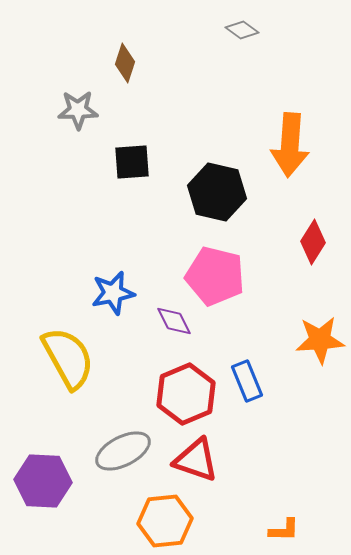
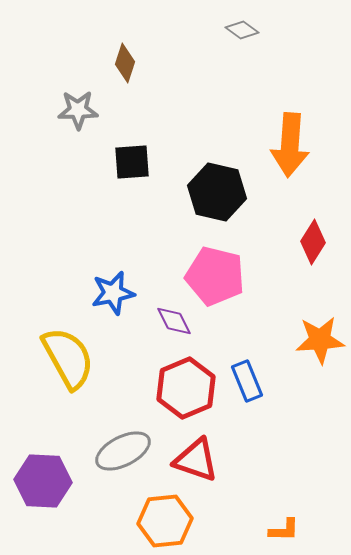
red hexagon: moved 6 px up
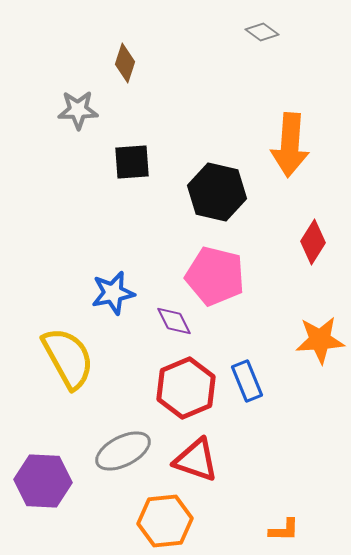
gray diamond: moved 20 px right, 2 px down
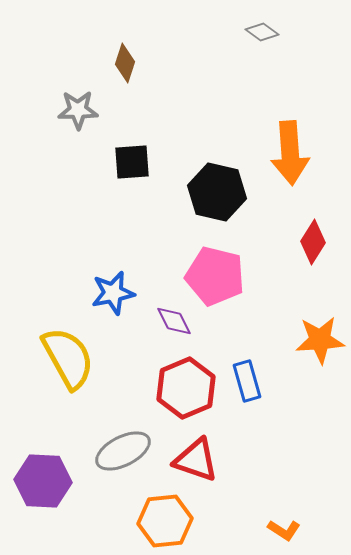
orange arrow: moved 8 px down; rotated 8 degrees counterclockwise
blue rectangle: rotated 6 degrees clockwise
orange L-shape: rotated 32 degrees clockwise
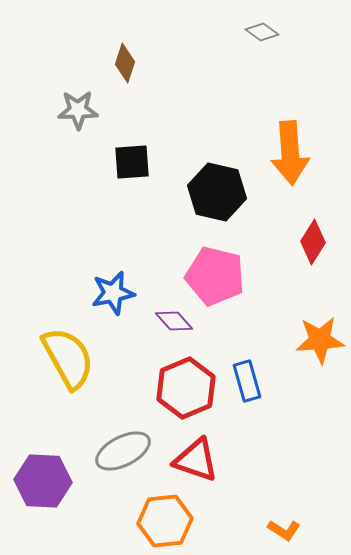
purple diamond: rotated 15 degrees counterclockwise
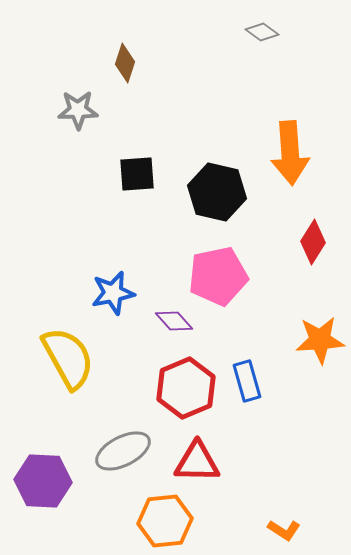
black square: moved 5 px right, 12 px down
pink pentagon: moved 3 px right; rotated 26 degrees counterclockwise
red triangle: moved 1 px right, 2 px down; rotated 18 degrees counterclockwise
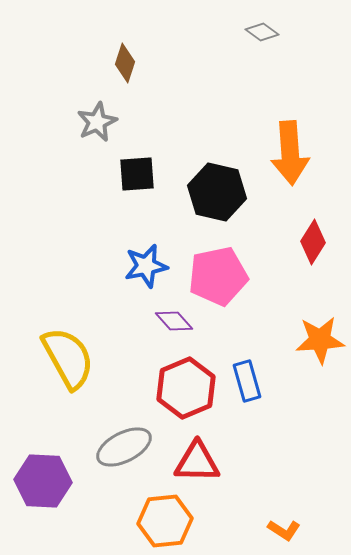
gray star: moved 19 px right, 12 px down; rotated 24 degrees counterclockwise
blue star: moved 33 px right, 27 px up
gray ellipse: moved 1 px right, 4 px up
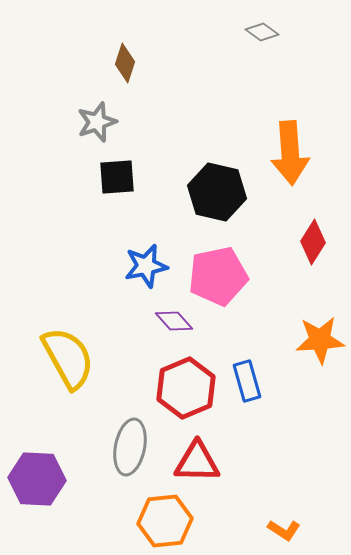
gray star: rotated 6 degrees clockwise
black square: moved 20 px left, 3 px down
gray ellipse: moved 6 px right; rotated 52 degrees counterclockwise
purple hexagon: moved 6 px left, 2 px up
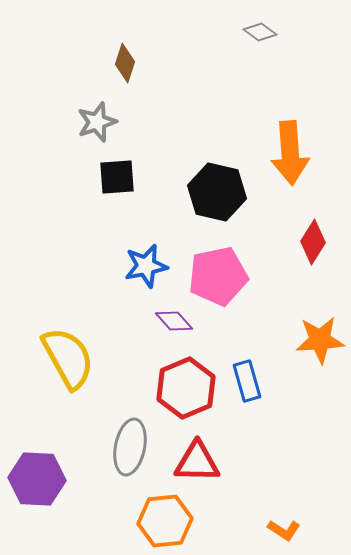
gray diamond: moved 2 px left
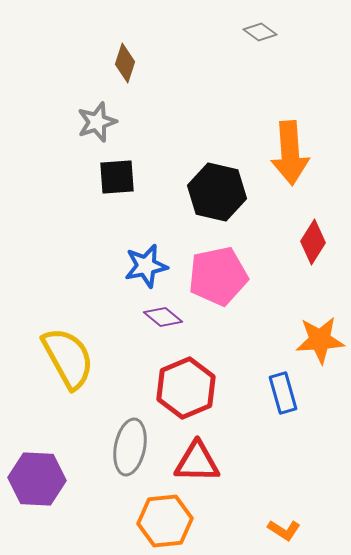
purple diamond: moved 11 px left, 4 px up; rotated 9 degrees counterclockwise
blue rectangle: moved 36 px right, 12 px down
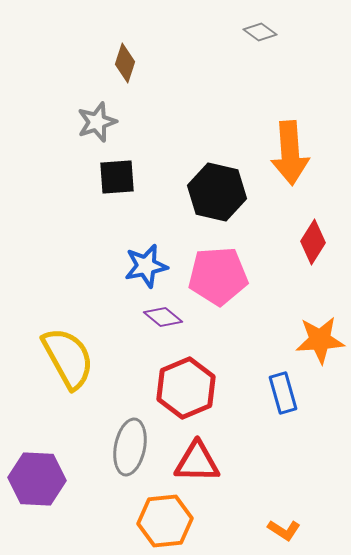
pink pentagon: rotated 8 degrees clockwise
